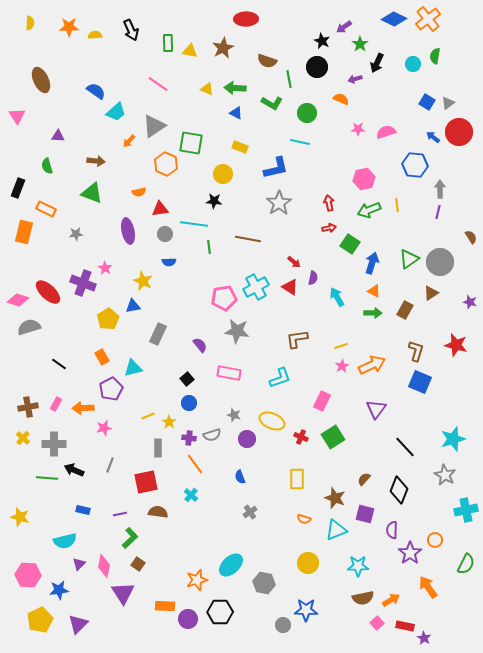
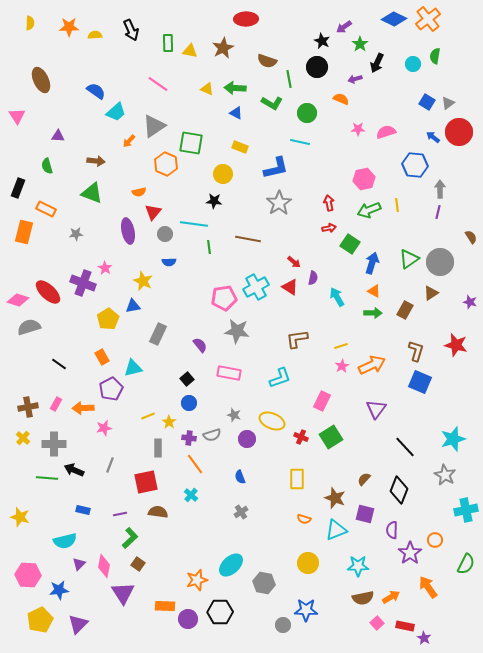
red triangle at (160, 209): moved 7 px left, 3 px down; rotated 42 degrees counterclockwise
green square at (333, 437): moved 2 px left
gray cross at (250, 512): moved 9 px left
orange arrow at (391, 600): moved 3 px up
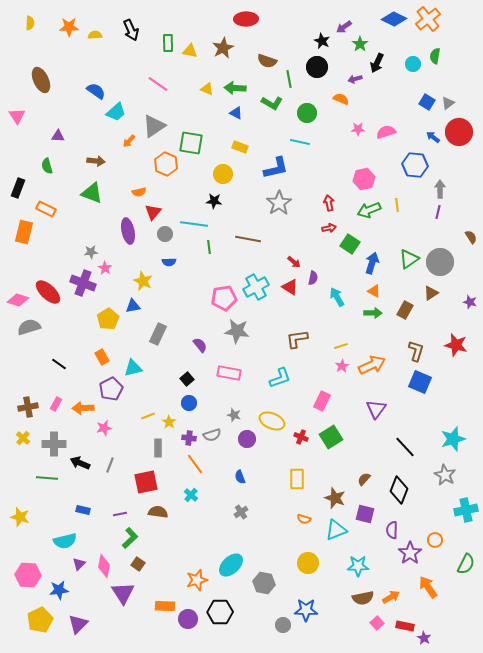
gray star at (76, 234): moved 15 px right, 18 px down
black arrow at (74, 470): moved 6 px right, 7 px up
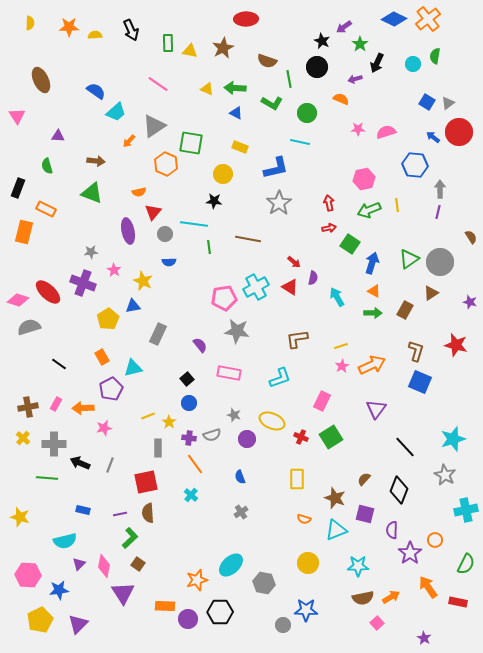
pink star at (105, 268): moved 9 px right, 2 px down
brown semicircle at (158, 512): moved 10 px left, 1 px down; rotated 102 degrees counterclockwise
red rectangle at (405, 626): moved 53 px right, 24 px up
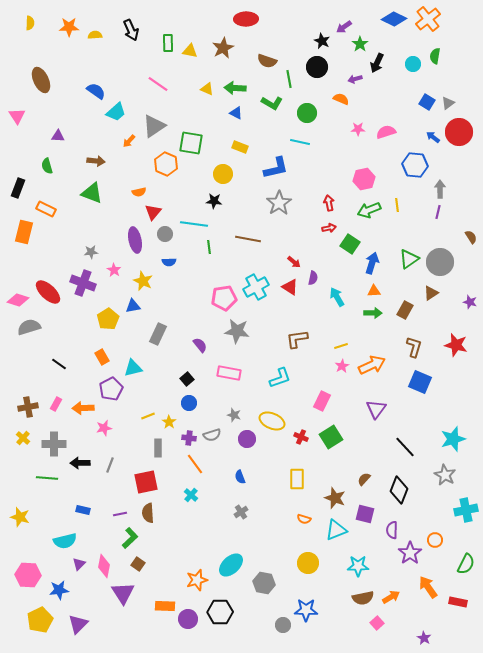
purple ellipse at (128, 231): moved 7 px right, 9 px down
orange triangle at (374, 291): rotated 32 degrees counterclockwise
brown L-shape at (416, 351): moved 2 px left, 4 px up
black arrow at (80, 463): rotated 24 degrees counterclockwise
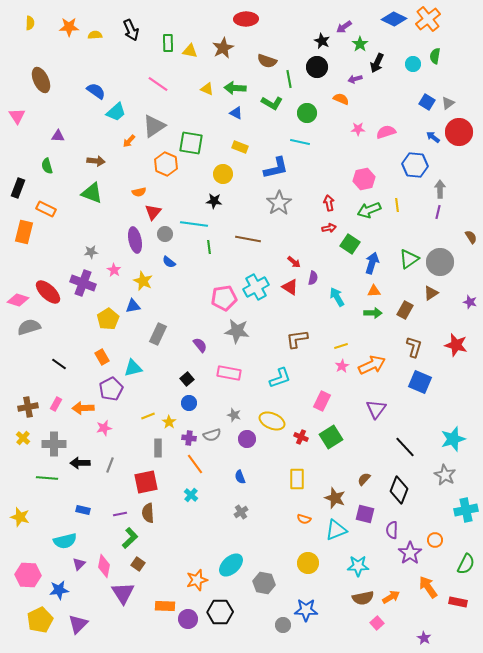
blue semicircle at (169, 262): rotated 40 degrees clockwise
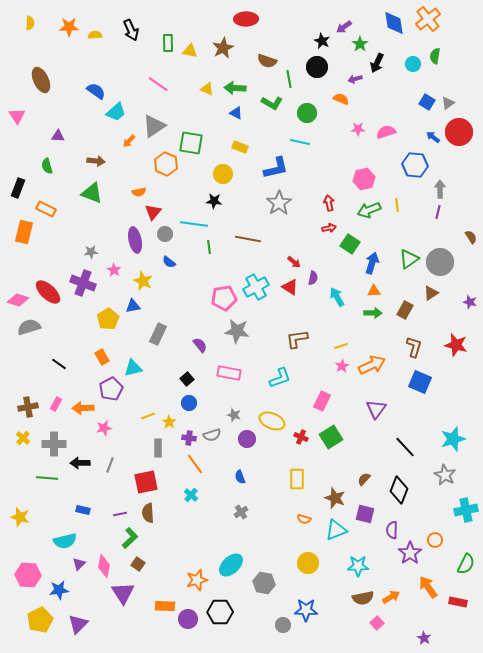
blue diamond at (394, 19): moved 4 px down; rotated 55 degrees clockwise
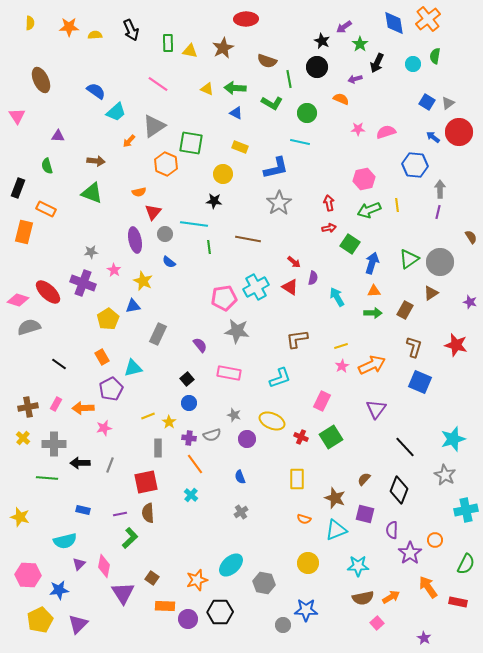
brown square at (138, 564): moved 14 px right, 14 px down
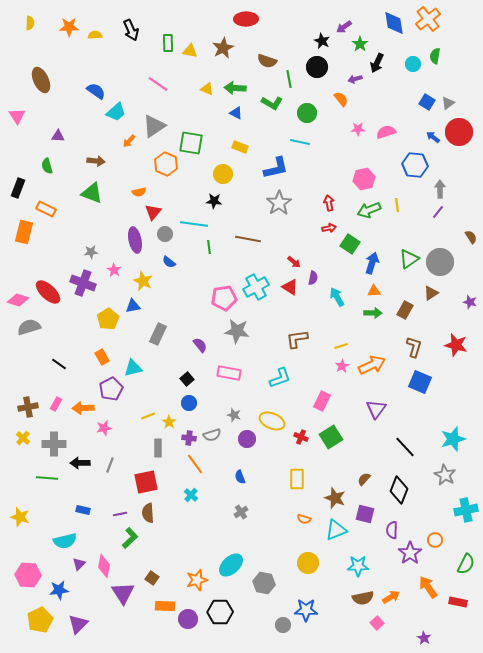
orange semicircle at (341, 99): rotated 28 degrees clockwise
purple line at (438, 212): rotated 24 degrees clockwise
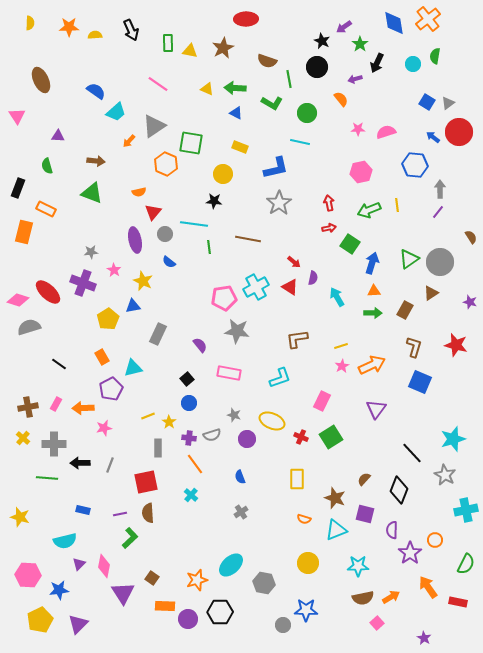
pink hexagon at (364, 179): moved 3 px left, 7 px up
black line at (405, 447): moved 7 px right, 6 px down
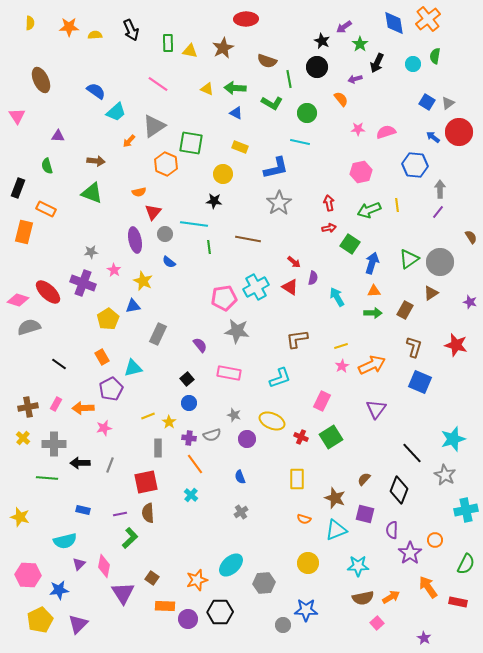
gray hexagon at (264, 583): rotated 15 degrees counterclockwise
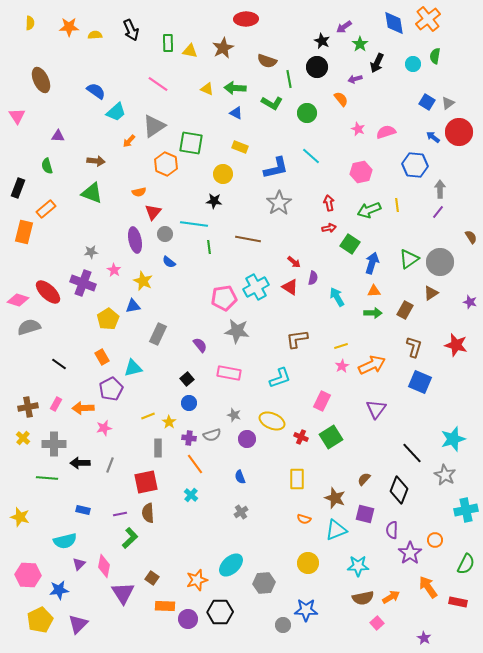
pink star at (358, 129): rotated 24 degrees clockwise
cyan line at (300, 142): moved 11 px right, 14 px down; rotated 30 degrees clockwise
orange rectangle at (46, 209): rotated 66 degrees counterclockwise
